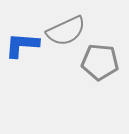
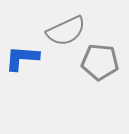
blue L-shape: moved 13 px down
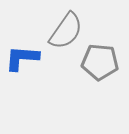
gray semicircle: rotated 30 degrees counterclockwise
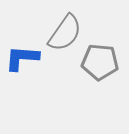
gray semicircle: moved 1 px left, 2 px down
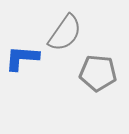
gray pentagon: moved 2 px left, 11 px down
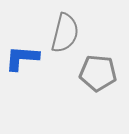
gray semicircle: rotated 21 degrees counterclockwise
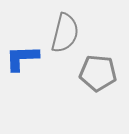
blue L-shape: rotated 6 degrees counterclockwise
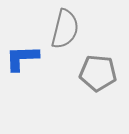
gray semicircle: moved 4 px up
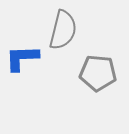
gray semicircle: moved 2 px left, 1 px down
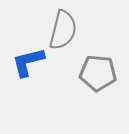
blue L-shape: moved 6 px right, 4 px down; rotated 12 degrees counterclockwise
